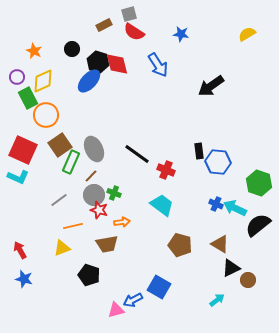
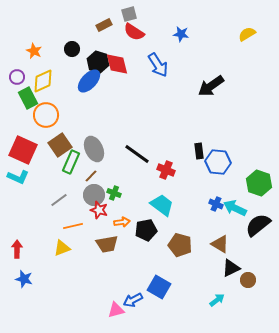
red arrow at (20, 250): moved 3 px left, 1 px up; rotated 30 degrees clockwise
black pentagon at (89, 275): moved 57 px right, 45 px up; rotated 30 degrees counterclockwise
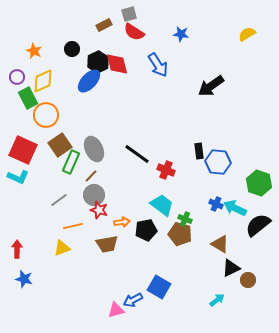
black hexagon at (98, 62): rotated 15 degrees clockwise
green cross at (114, 193): moved 71 px right, 26 px down
brown pentagon at (180, 245): moved 11 px up
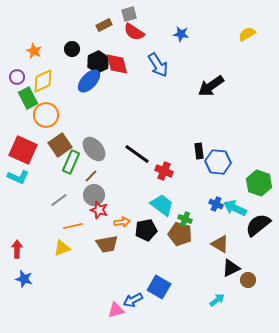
gray ellipse at (94, 149): rotated 15 degrees counterclockwise
red cross at (166, 170): moved 2 px left, 1 px down
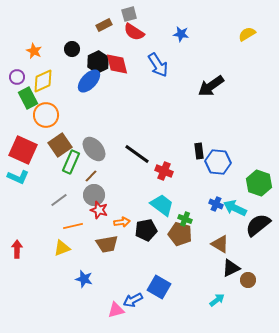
blue star at (24, 279): moved 60 px right
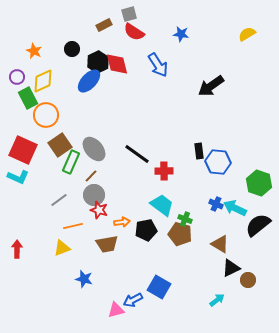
red cross at (164, 171): rotated 24 degrees counterclockwise
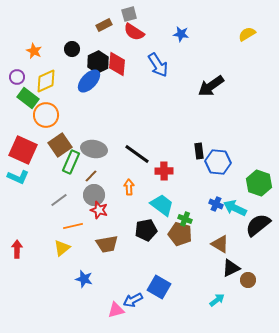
red diamond at (117, 64): rotated 20 degrees clockwise
yellow diamond at (43, 81): moved 3 px right
green rectangle at (28, 98): rotated 25 degrees counterclockwise
gray ellipse at (94, 149): rotated 40 degrees counterclockwise
orange arrow at (122, 222): moved 7 px right, 35 px up; rotated 84 degrees counterclockwise
yellow triangle at (62, 248): rotated 18 degrees counterclockwise
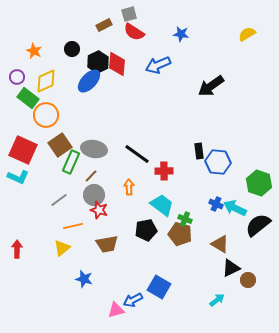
blue arrow at (158, 65): rotated 100 degrees clockwise
